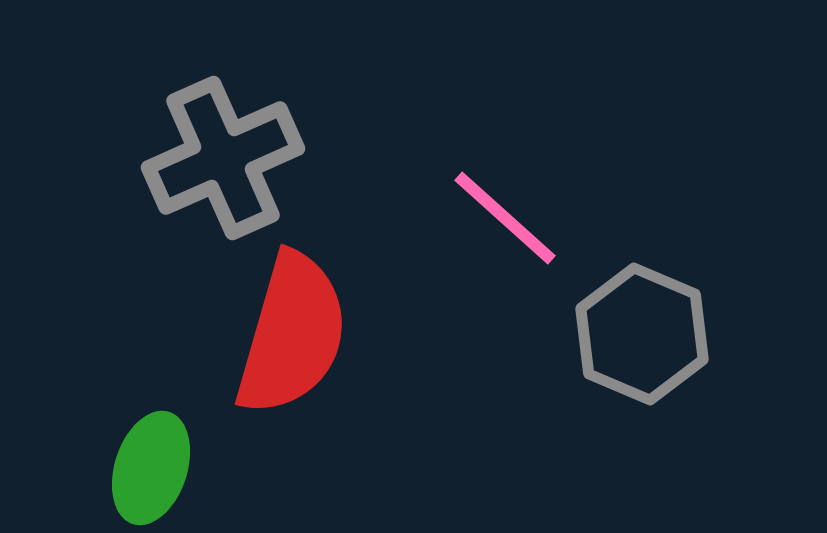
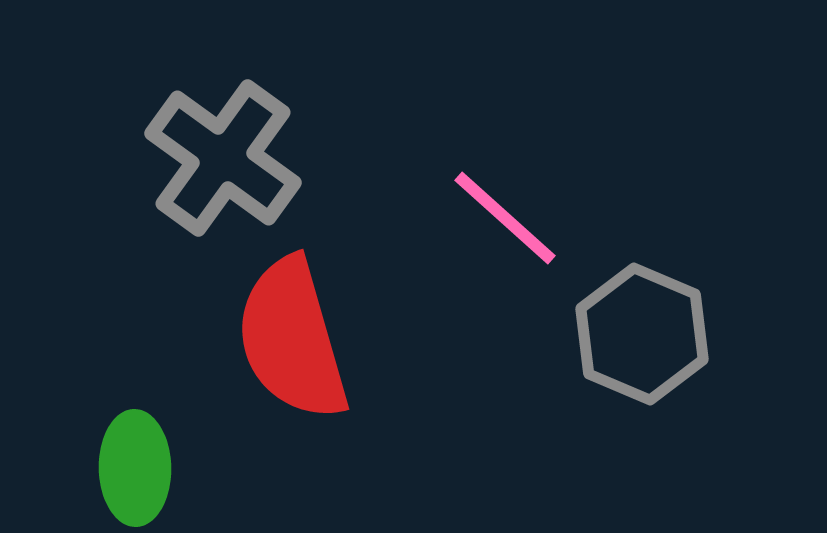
gray cross: rotated 30 degrees counterclockwise
red semicircle: moved 5 px down; rotated 148 degrees clockwise
green ellipse: moved 16 px left; rotated 19 degrees counterclockwise
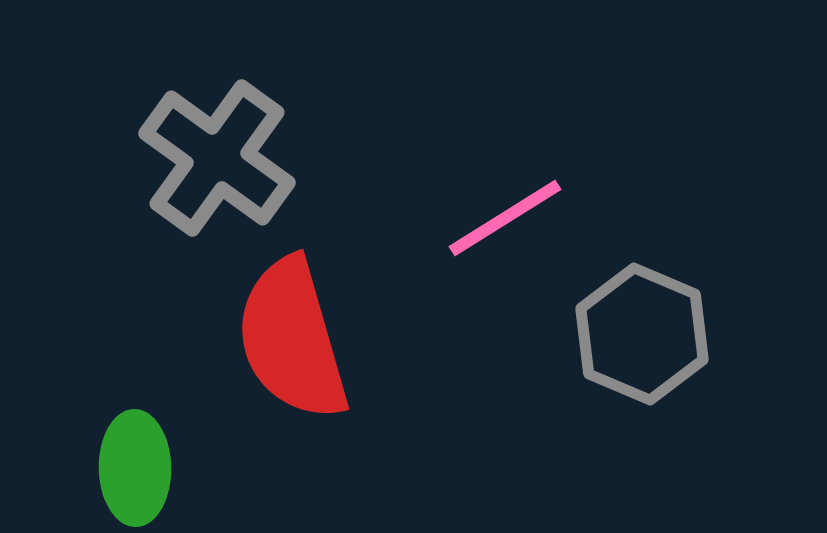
gray cross: moved 6 px left
pink line: rotated 74 degrees counterclockwise
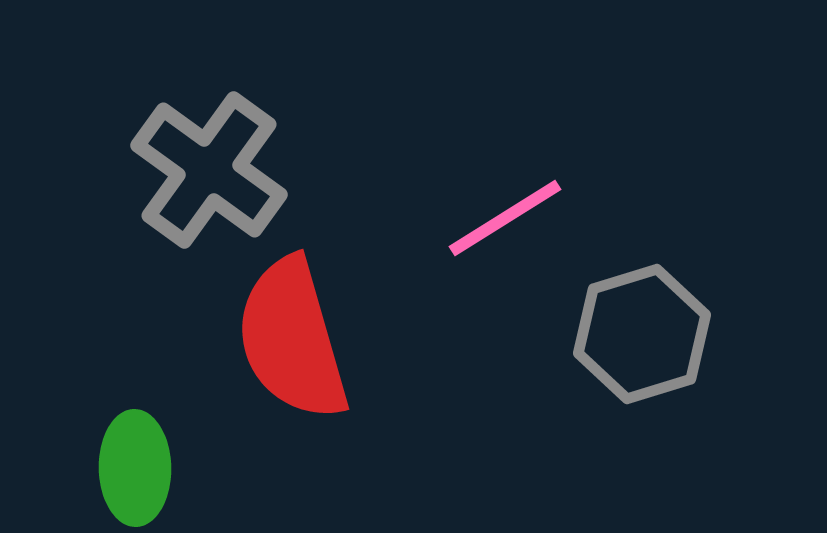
gray cross: moved 8 px left, 12 px down
gray hexagon: rotated 20 degrees clockwise
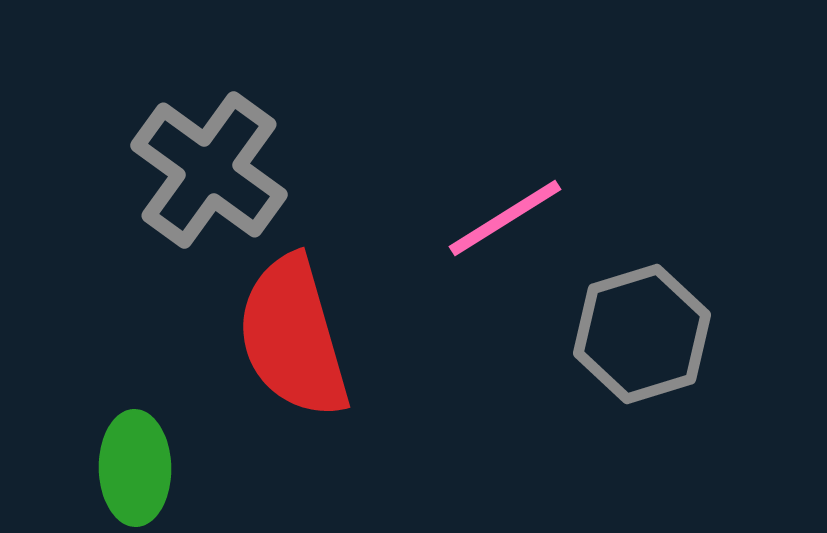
red semicircle: moved 1 px right, 2 px up
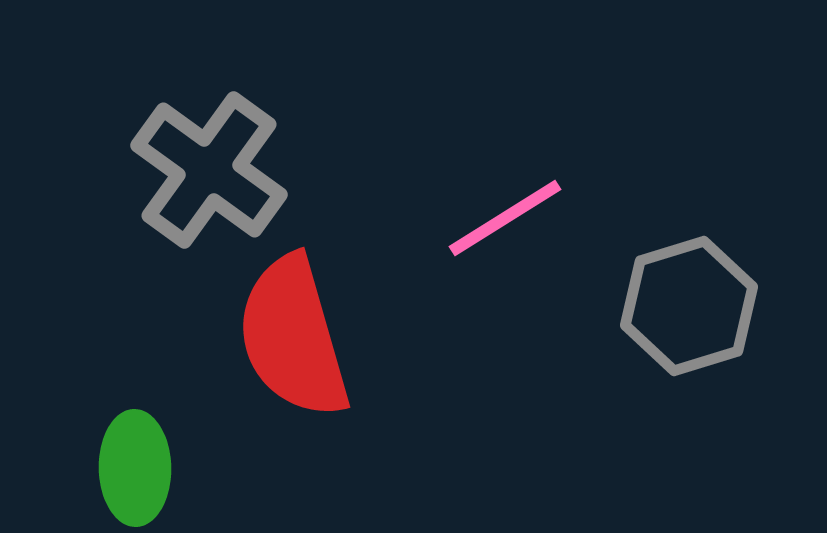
gray hexagon: moved 47 px right, 28 px up
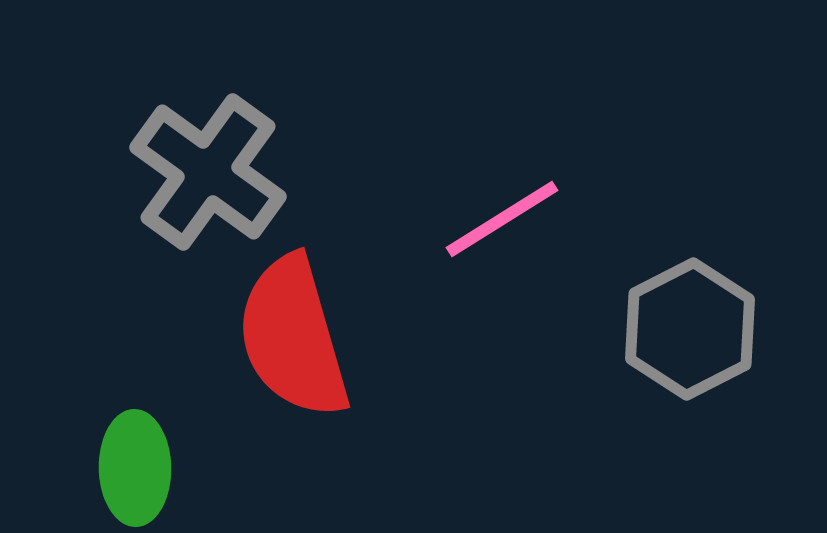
gray cross: moved 1 px left, 2 px down
pink line: moved 3 px left, 1 px down
gray hexagon: moved 1 px right, 23 px down; rotated 10 degrees counterclockwise
